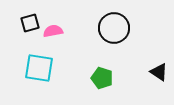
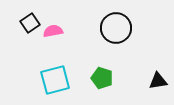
black square: rotated 18 degrees counterclockwise
black circle: moved 2 px right
cyan square: moved 16 px right, 12 px down; rotated 24 degrees counterclockwise
black triangle: moved 1 px left, 9 px down; rotated 42 degrees counterclockwise
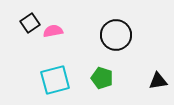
black circle: moved 7 px down
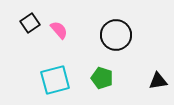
pink semicircle: moved 6 px right, 1 px up; rotated 60 degrees clockwise
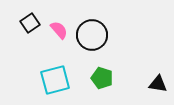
black circle: moved 24 px left
black triangle: moved 3 px down; rotated 18 degrees clockwise
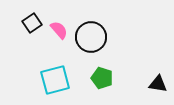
black square: moved 2 px right
black circle: moved 1 px left, 2 px down
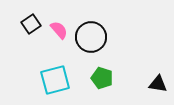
black square: moved 1 px left, 1 px down
